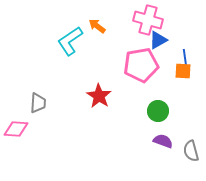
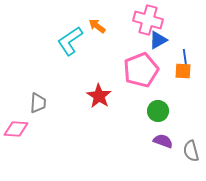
pink pentagon: moved 5 px down; rotated 12 degrees counterclockwise
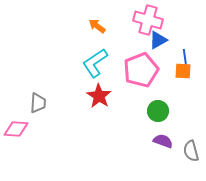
cyan L-shape: moved 25 px right, 22 px down
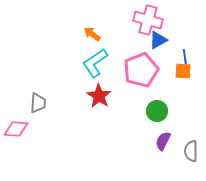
orange arrow: moved 5 px left, 8 px down
green circle: moved 1 px left
purple semicircle: rotated 84 degrees counterclockwise
gray semicircle: rotated 15 degrees clockwise
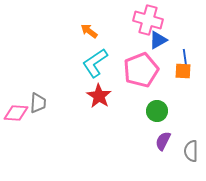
orange arrow: moved 3 px left, 3 px up
pink diamond: moved 16 px up
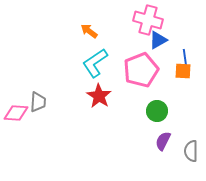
gray trapezoid: moved 1 px up
